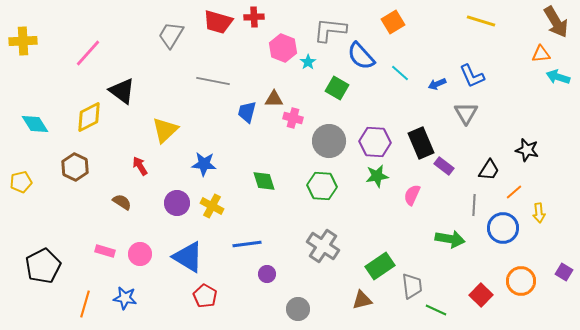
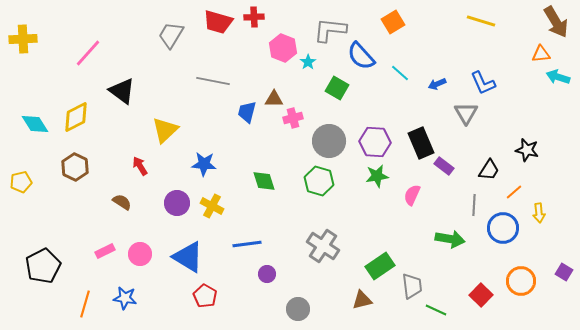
yellow cross at (23, 41): moved 2 px up
blue L-shape at (472, 76): moved 11 px right, 7 px down
yellow diamond at (89, 117): moved 13 px left
pink cross at (293, 118): rotated 30 degrees counterclockwise
green hexagon at (322, 186): moved 3 px left, 5 px up; rotated 12 degrees clockwise
pink rectangle at (105, 251): rotated 42 degrees counterclockwise
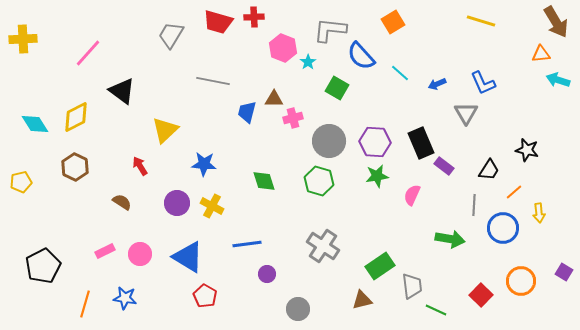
cyan arrow at (558, 77): moved 3 px down
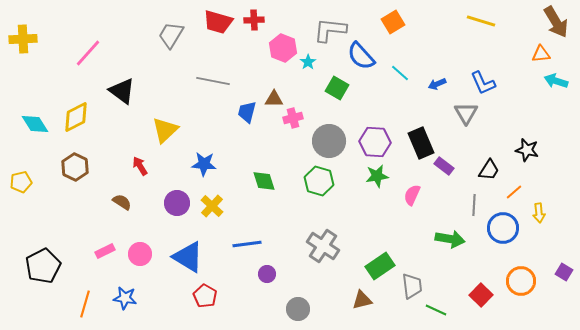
red cross at (254, 17): moved 3 px down
cyan arrow at (558, 80): moved 2 px left, 1 px down
yellow cross at (212, 206): rotated 15 degrees clockwise
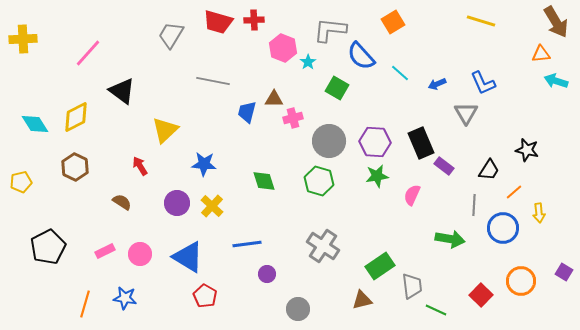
black pentagon at (43, 266): moved 5 px right, 19 px up
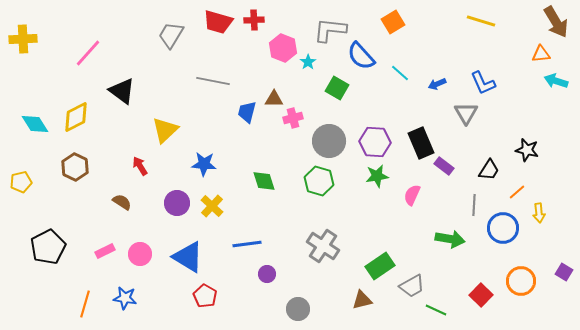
orange line at (514, 192): moved 3 px right
gray trapezoid at (412, 286): rotated 68 degrees clockwise
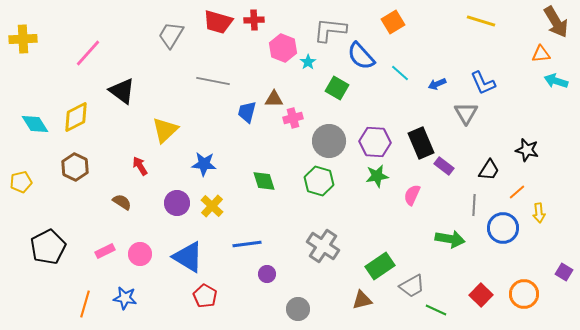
orange circle at (521, 281): moved 3 px right, 13 px down
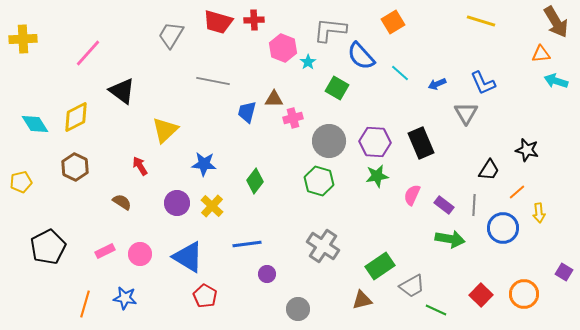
purple rectangle at (444, 166): moved 39 px down
green diamond at (264, 181): moved 9 px left; rotated 55 degrees clockwise
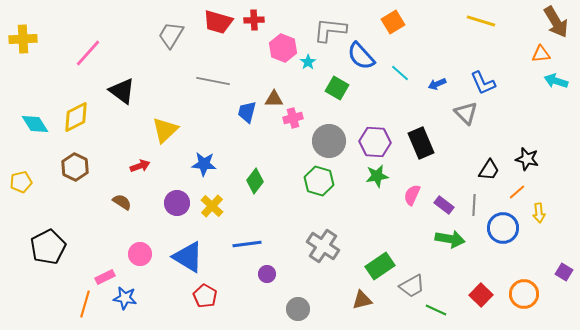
gray triangle at (466, 113): rotated 15 degrees counterclockwise
black star at (527, 150): moved 9 px down
red arrow at (140, 166): rotated 102 degrees clockwise
pink rectangle at (105, 251): moved 26 px down
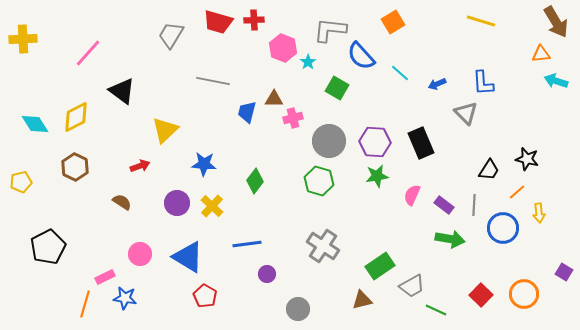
blue L-shape at (483, 83): rotated 20 degrees clockwise
